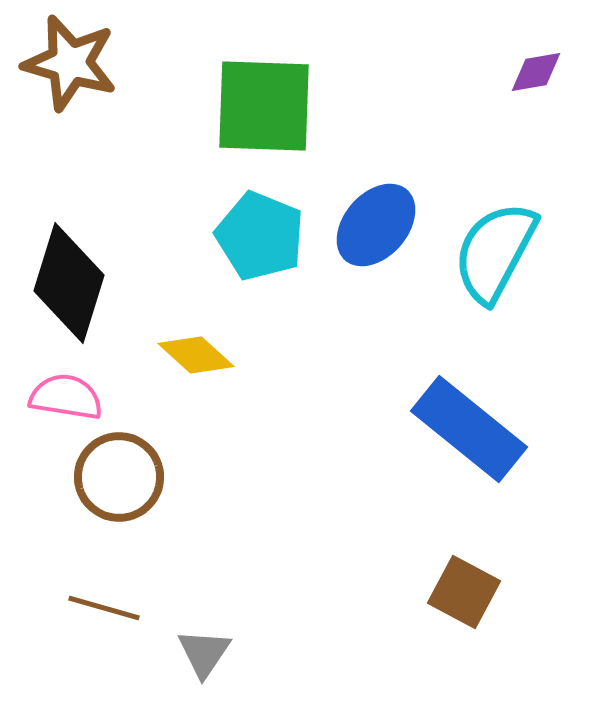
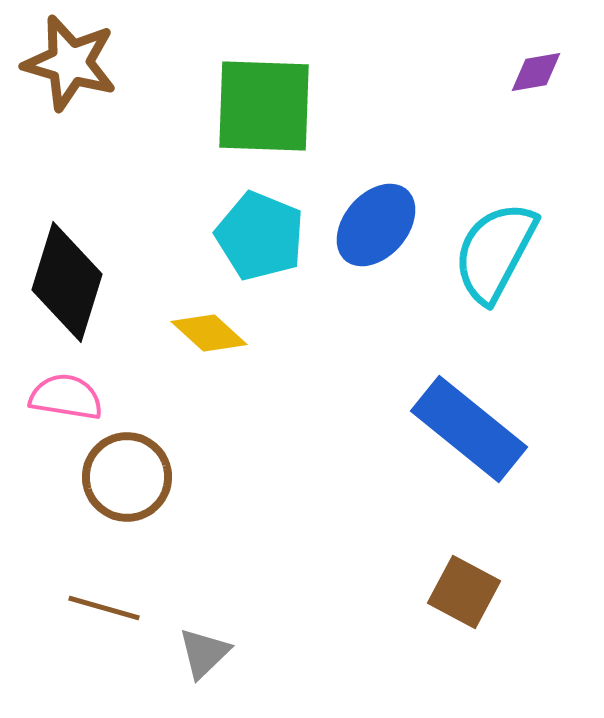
black diamond: moved 2 px left, 1 px up
yellow diamond: moved 13 px right, 22 px up
brown circle: moved 8 px right
gray triangle: rotated 12 degrees clockwise
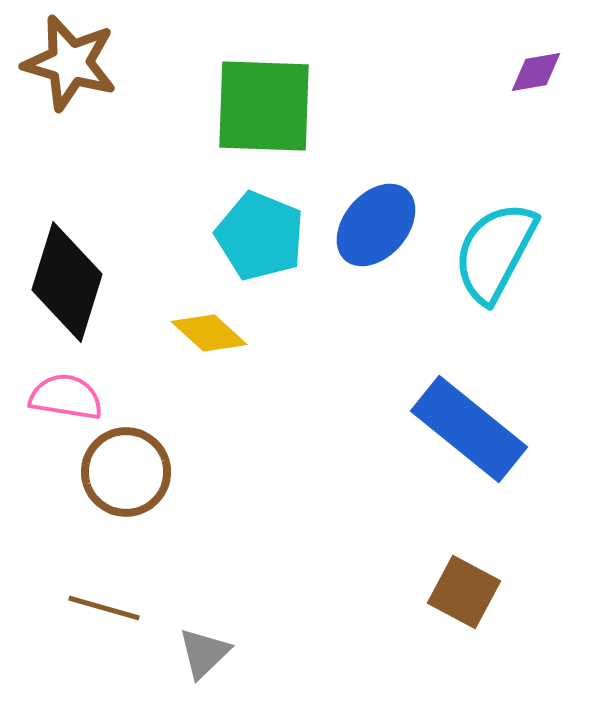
brown circle: moved 1 px left, 5 px up
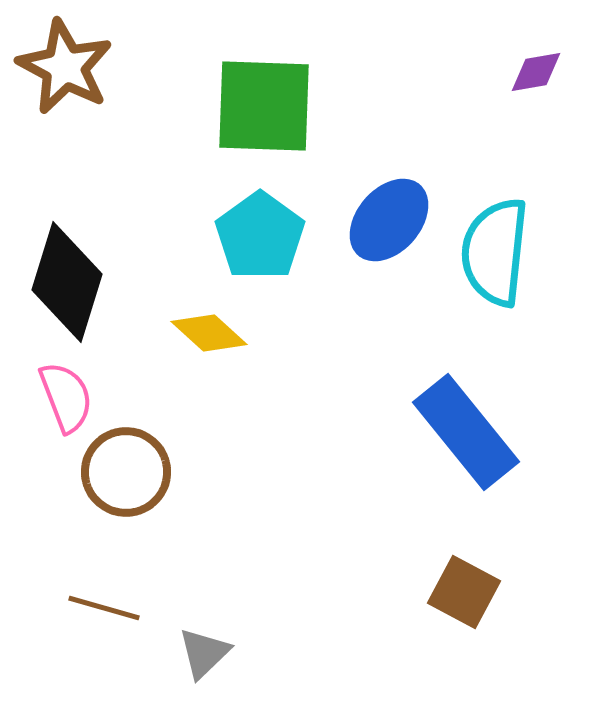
brown star: moved 5 px left, 4 px down; rotated 12 degrees clockwise
blue ellipse: moved 13 px right, 5 px up
cyan pentagon: rotated 14 degrees clockwise
cyan semicircle: rotated 22 degrees counterclockwise
pink semicircle: rotated 60 degrees clockwise
blue rectangle: moved 3 px left, 3 px down; rotated 12 degrees clockwise
